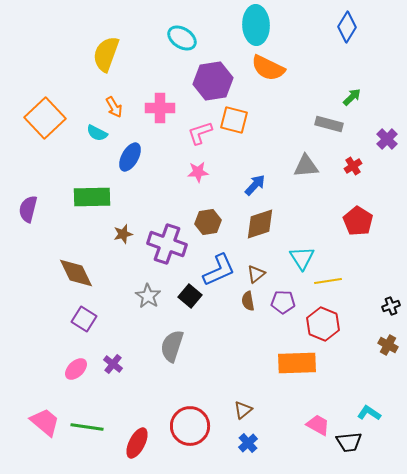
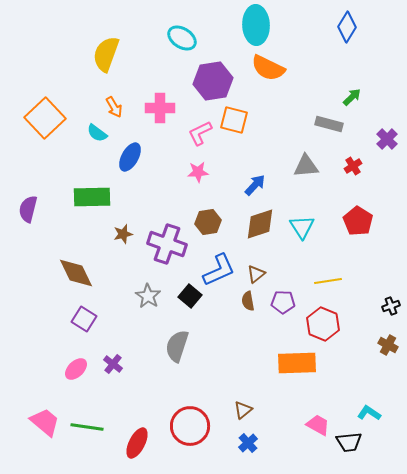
cyan semicircle at (97, 133): rotated 10 degrees clockwise
pink L-shape at (200, 133): rotated 8 degrees counterclockwise
cyan triangle at (302, 258): moved 31 px up
gray semicircle at (172, 346): moved 5 px right
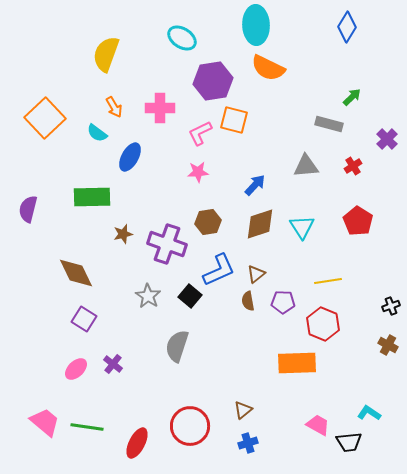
blue cross at (248, 443): rotated 24 degrees clockwise
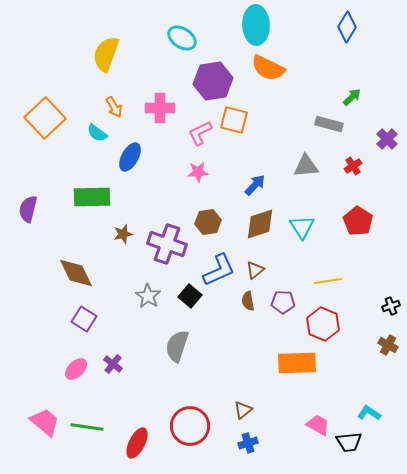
brown triangle at (256, 274): moved 1 px left, 4 px up
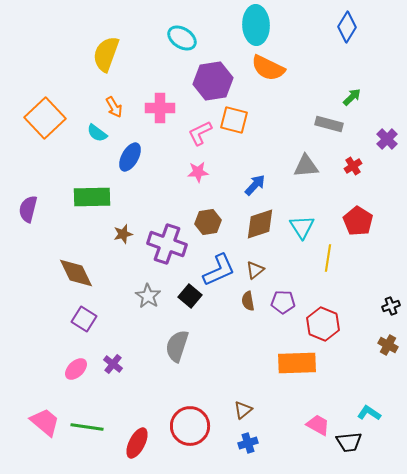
yellow line at (328, 281): moved 23 px up; rotated 72 degrees counterclockwise
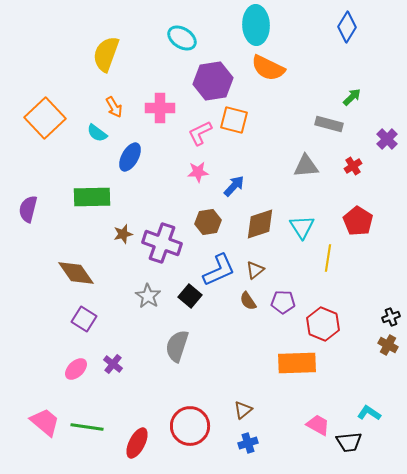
blue arrow at (255, 185): moved 21 px left, 1 px down
purple cross at (167, 244): moved 5 px left, 1 px up
brown diamond at (76, 273): rotated 9 degrees counterclockwise
brown semicircle at (248, 301): rotated 24 degrees counterclockwise
black cross at (391, 306): moved 11 px down
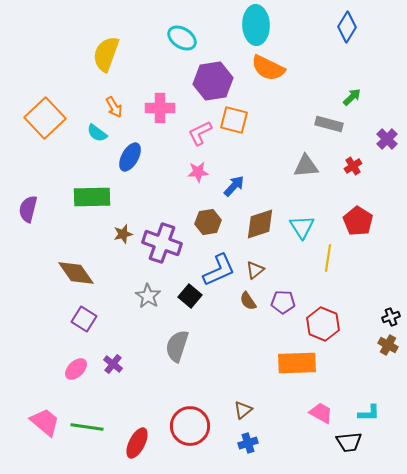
cyan L-shape at (369, 413): rotated 145 degrees clockwise
pink trapezoid at (318, 425): moved 3 px right, 12 px up
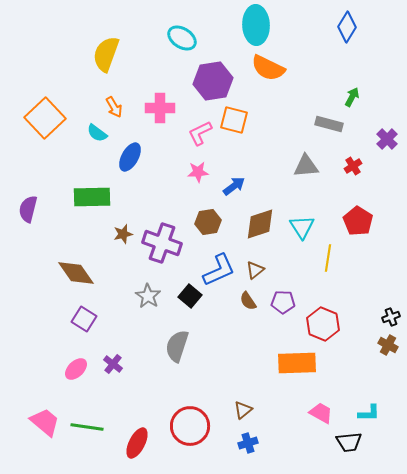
green arrow at (352, 97): rotated 18 degrees counterclockwise
blue arrow at (234, 186): rotated 10 degrees clockwise
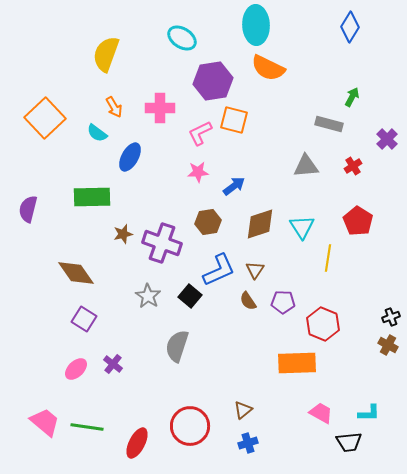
blue diamond at (347, 27): moved 3 px right
brown triangle at (255, 270): rotated 18 degrees counterclockwise
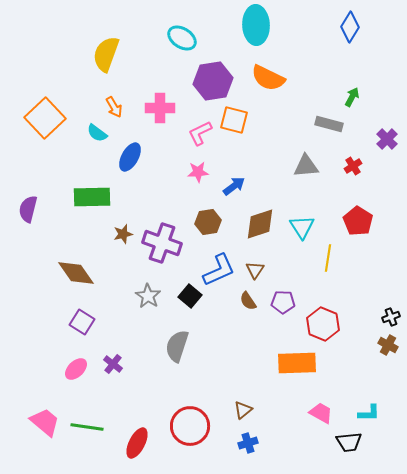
orange semicircle at (268, 68): moved 10 px down
purple square at (84, 319): moved 2 px left, 3 px down
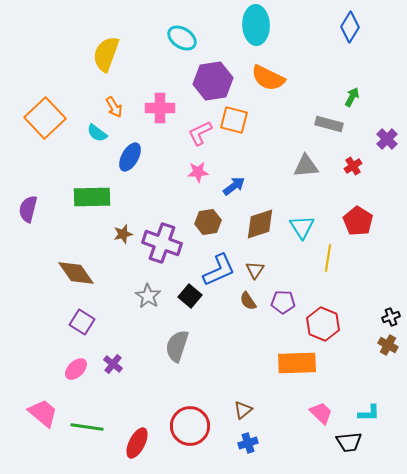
pink trapezoid at (321, 413): rotated 15 degrees clockwise
pink trapezoid at (45, 422): moved 2 px left, 9 px up
